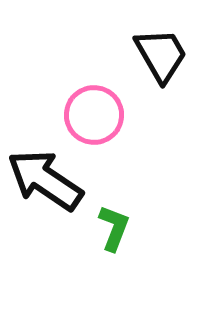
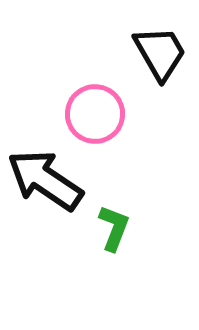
black trapezoid: moved 1 px left, 2 px up
pink circle: moved 1 px right, 1 px up
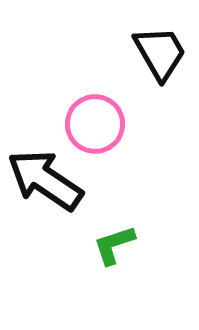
pink circle: moved 10 px down
green L-shape: moved 17 px down; rotated 129 degrees counterclockwise
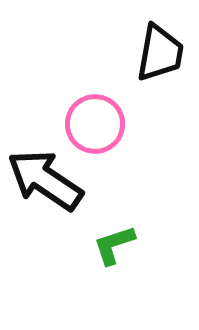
black trapezoid: rotated 40 degrees clockwise
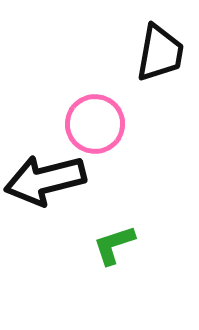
black arrow: rotated 48 degrees counterclockwise
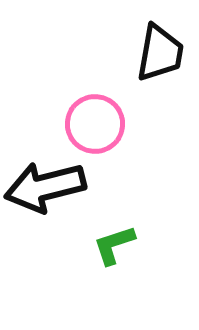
black arrow: moved 7 px down
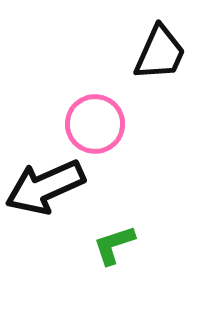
black trapezoid: rotated 14 degrees clockwise
black arrow: rotated 10 degrees counterclockwise
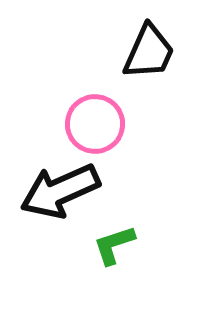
black trapezoid: moved 11 px left, 1 px up
black arrow: moved 15 px right, 4 px down
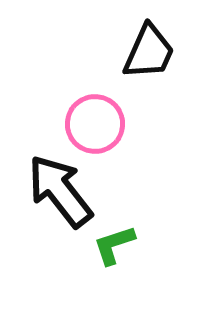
black arrow: rotated 76 degrees clockwise
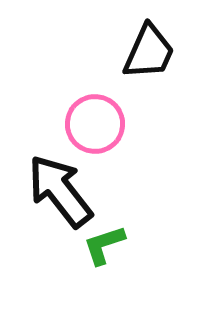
green L-shape: moved 10 px left
